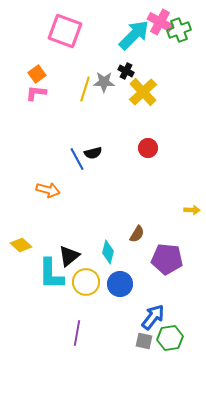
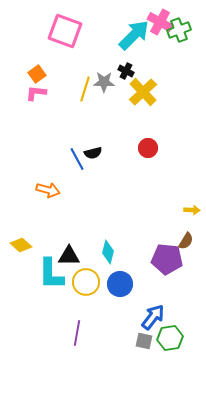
brown semicircle: moved 49 px right, 7 px down
black triangle: rotated 40 degrees clockwise
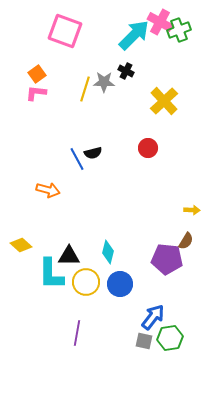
yellow cross: moved 21 px right, 9 px down
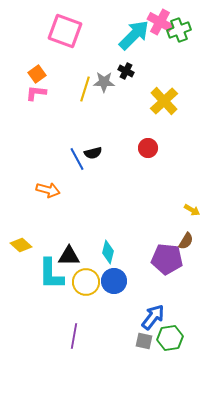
yellow arrow: rotated 28 degrees clockwise
blue circle: moved 6 px left, 3 px up
purple line: moved 3 px left, 3 px down
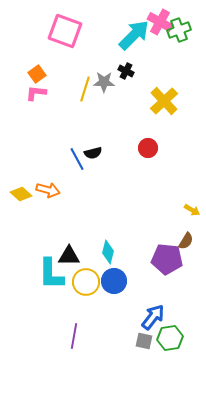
yellow diamond: moved 51 px up
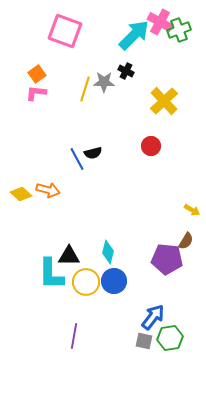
red circle: moved 3 px right, 2 px up
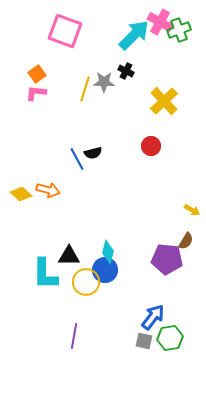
cyan L-shape: moved 6 px left
blue circle: moved 9 px left, 11 px up
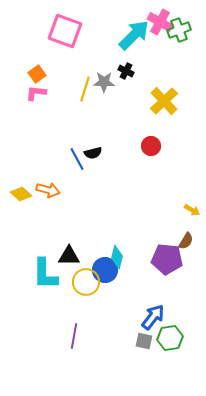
cyan diamond: moved 9 px right, 5 px down
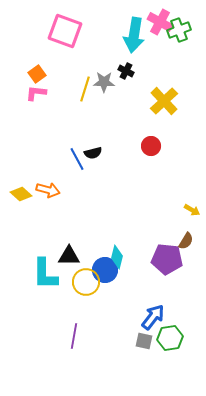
cyan arrow: rotated 144 degrees clockwise
